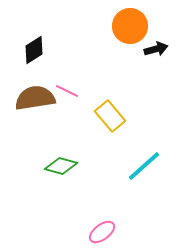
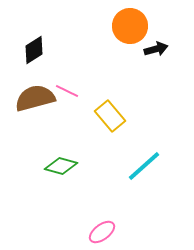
brown semicircle: rotated 6 degrees counterclockwise
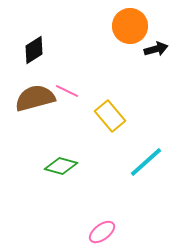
cyan line: moved 2 px right, 4 px up
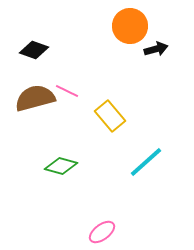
black diamond: rotated 52 degrees clockwise
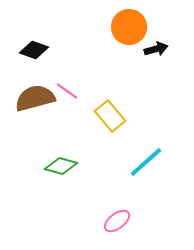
orange circle: moved 1 px left, 1 px down
pink line: rotated 10 degrees clockwise
pink ellipse: moved 15 px right, 11 px up
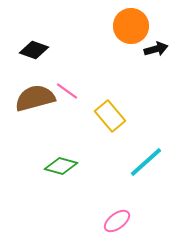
orange circle: moved 2 px right, 1 px up
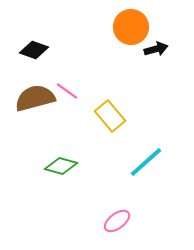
orange circle: moved 1 px down
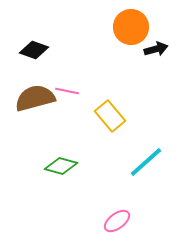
pink line: rotated 25 degrees counterclockwise
